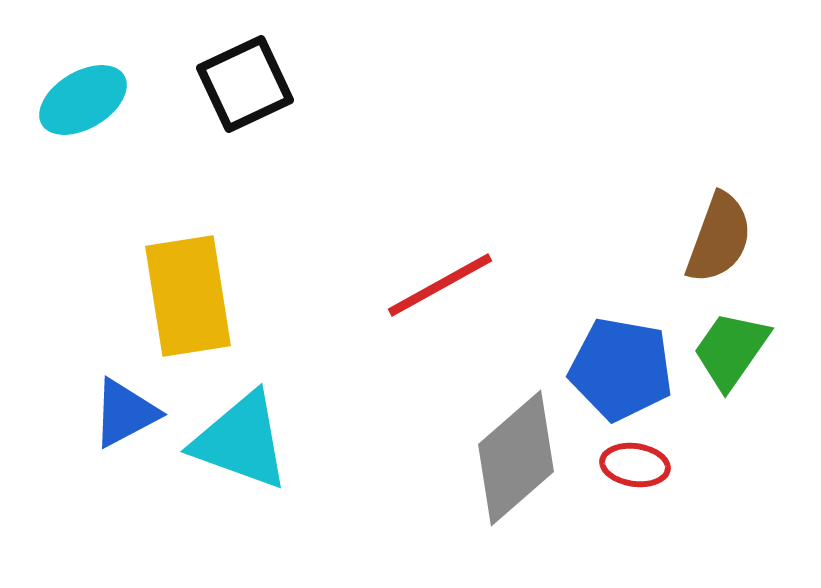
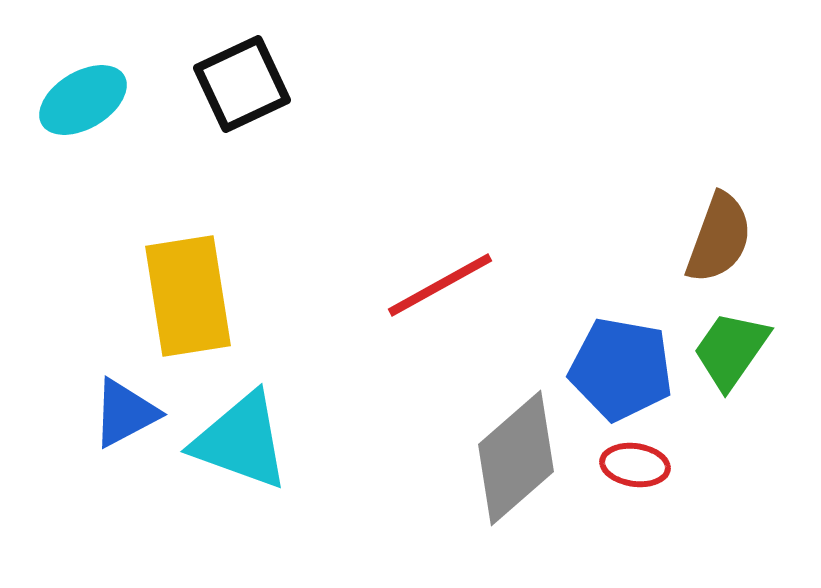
black square: moved 3 px left
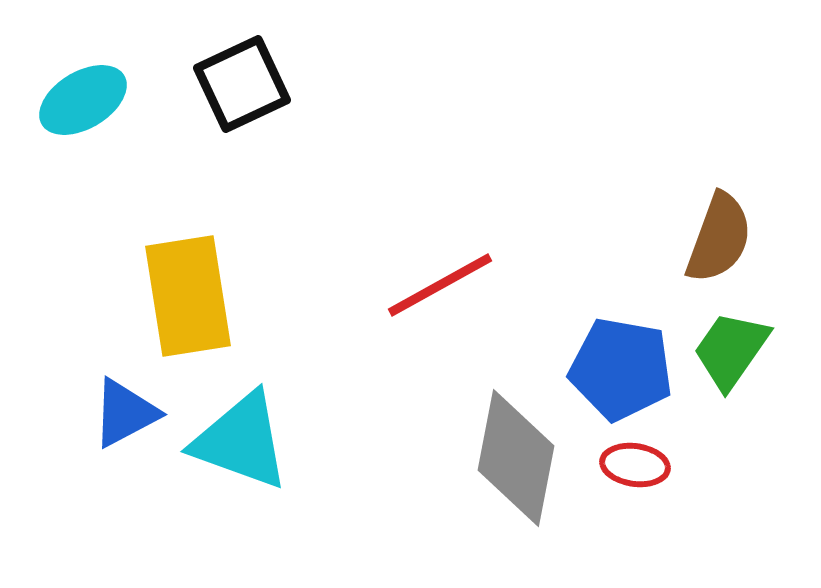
gray diamond: rotated 38 degrees counterclockwise
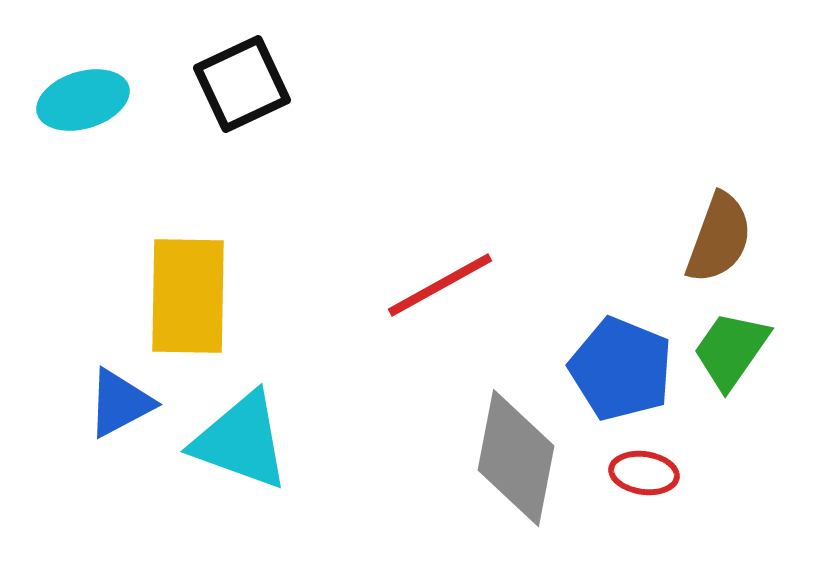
cyan ellipse: rotated 14 degrees clockwise
yellow rectangle: rotated 10 degrees clockwise
blue pentagon: rotated 12 degrees clockwise
blue triangle: moved 5 px left, 10 px up
red ellipse: moved 9 px right, 8 px down
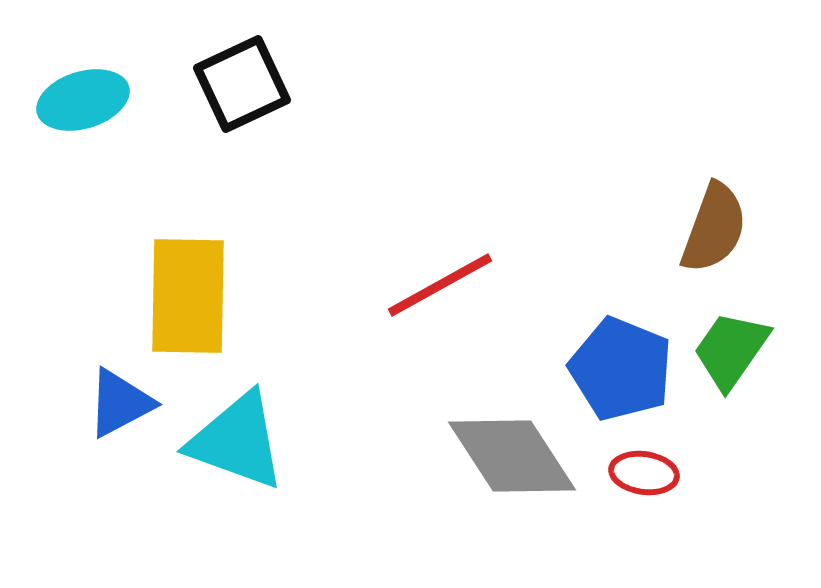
brown semicircle: moved 5 px left, 10 px up
cyan triangle: moved 4 px left
gray diamond: moved 4 px left, 2 px up; rotated 44 degrees counterclockwise
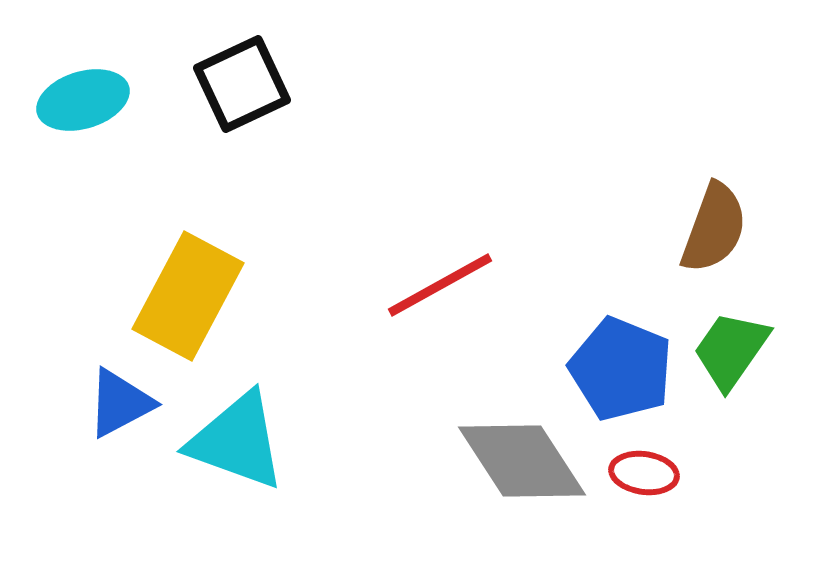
yellow rectangle: rotated 27 degrees clockwise
gray diamond: moved 10 px right, 5 px down
